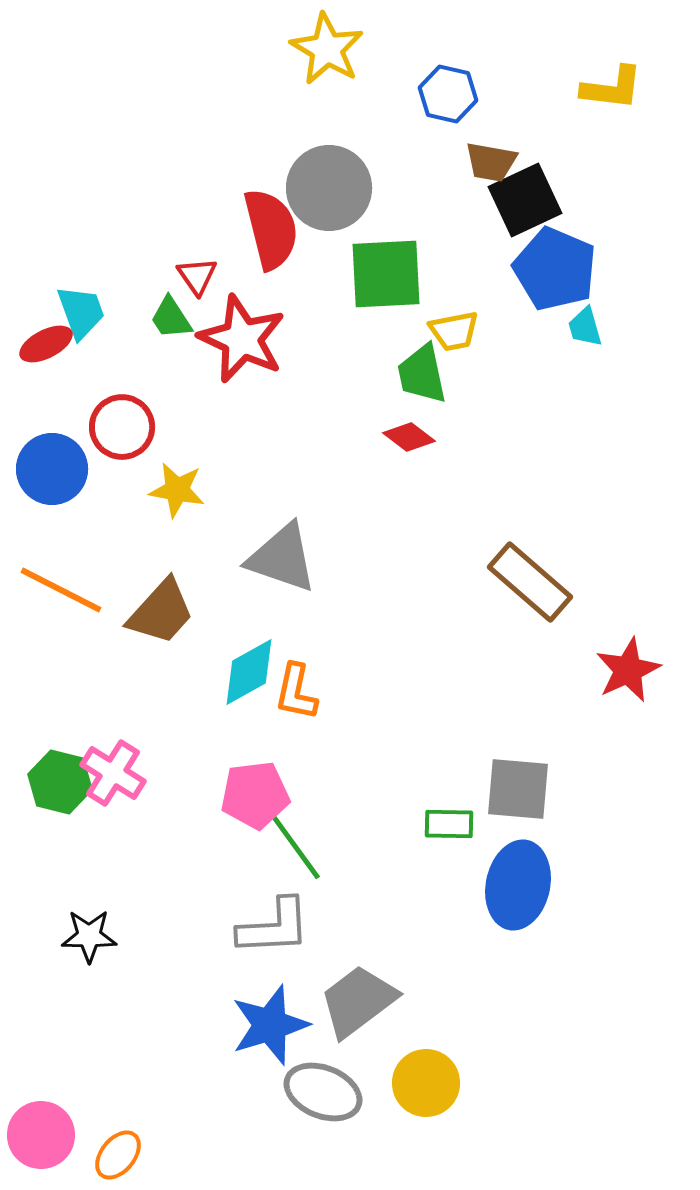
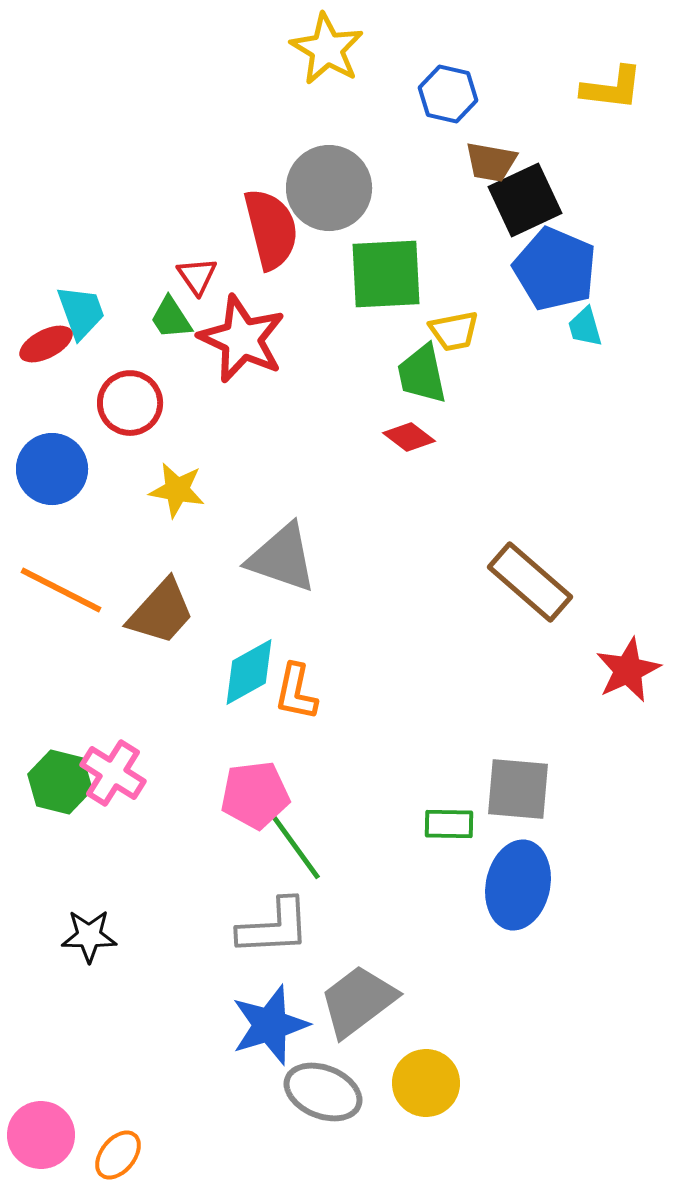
red circle at (122, 427): moved 8 px right, 24 px up
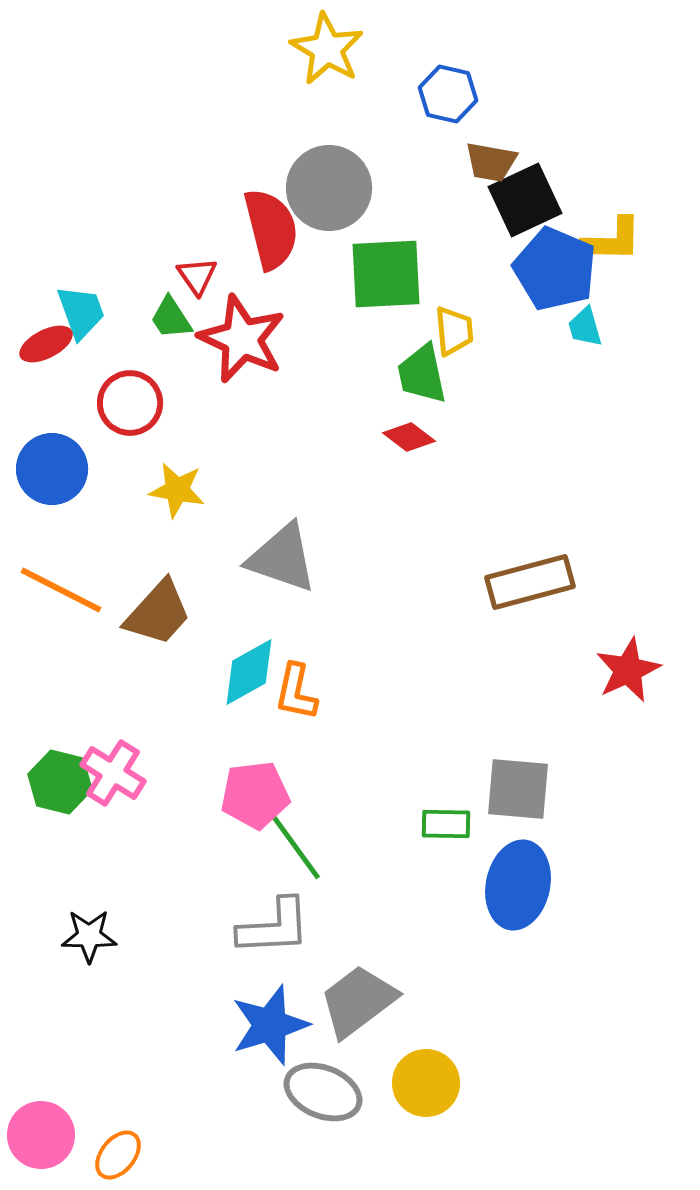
yellow L-shape at (612, 88): moved 152 px down; rotated 6 degrees counterclockwise
yellow trapezoid at (454, 331): rotated 84 degrees counterclockwise
brown rectangle at (530, 582): rotated 56 degrees counterclockwise
brown trapezoid at (161, 612): moved 3 px left, 1 px down
green rectangle at (449, 824): moved 3 px left
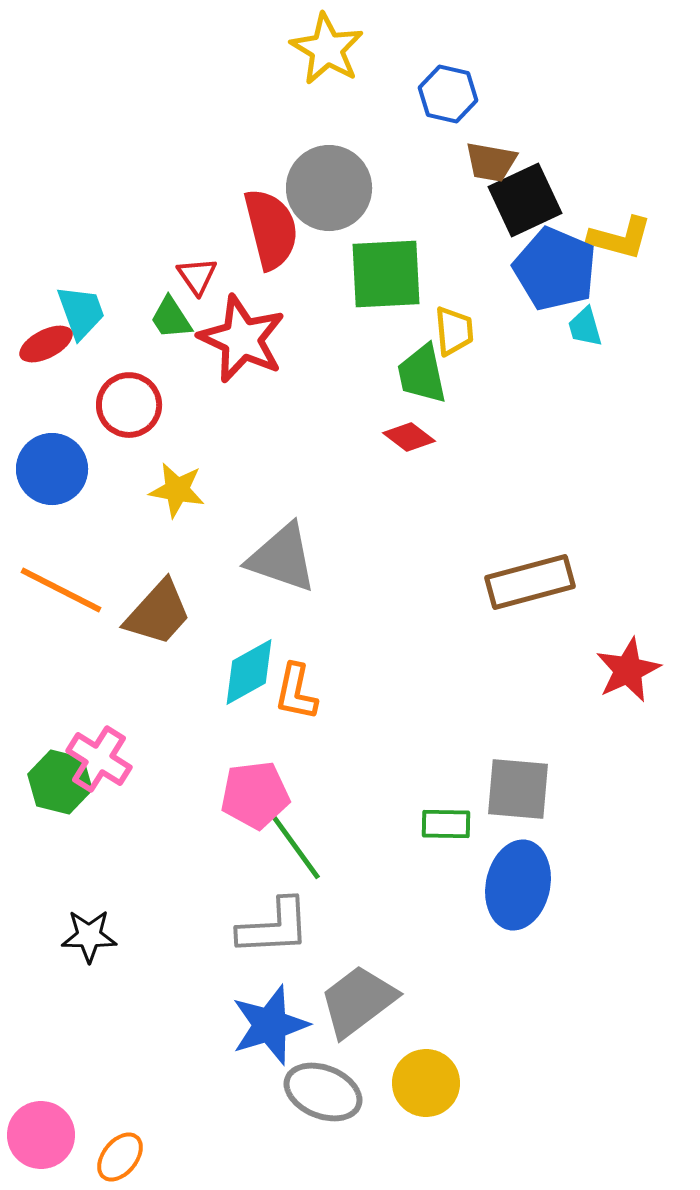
yellow L-shape at (612, 240): moved 8 px right, 2 px up; rotated 14 degrees clockwise
red circle at (130, 403): moved 1 px left, 2 px down
pink cross at (113, 773): moved 14 px left, 14 px up
orange ellipse at (118, 1155): moved 2 px right, 2 px down
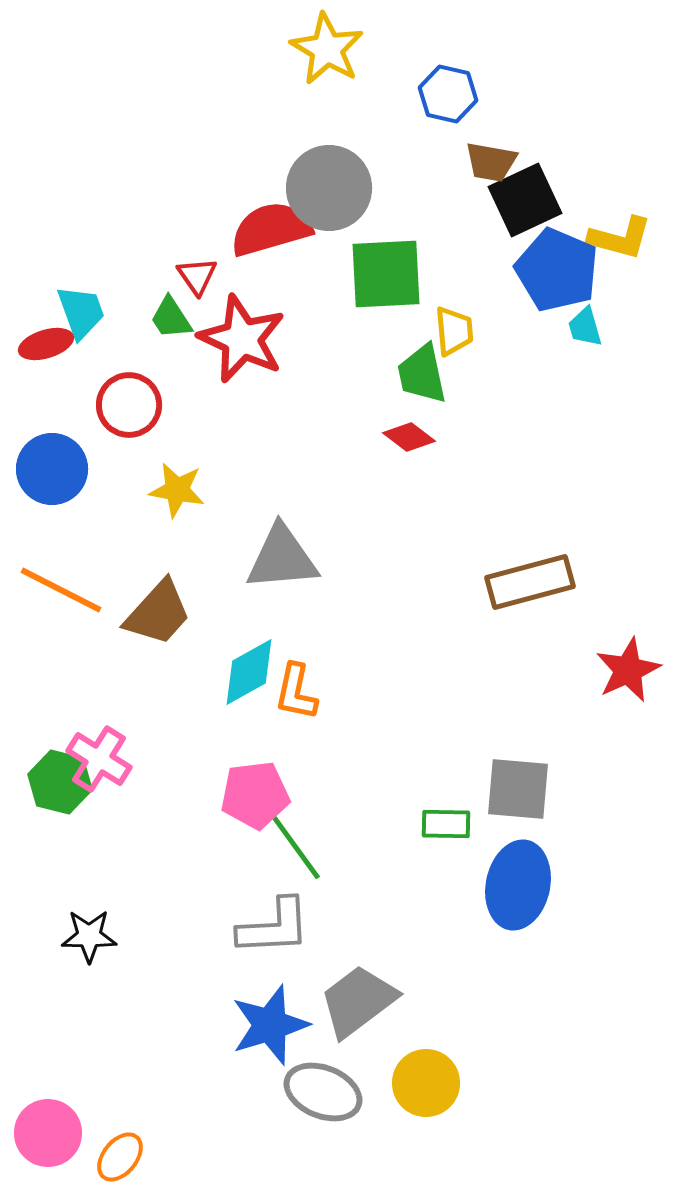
red semicircle at (271, 229): rotated 92 degrees counterclockwise
blue pentagon at (555, 269): moved 2 px right, 1 px down
red ellipse at (46, 344): rotated 10 degrees clockwise
gray triangle at (282, 558): rotated 24 degrees counterclockwise
pink circle at (41, 1135): moved 7 px right, 2 px up
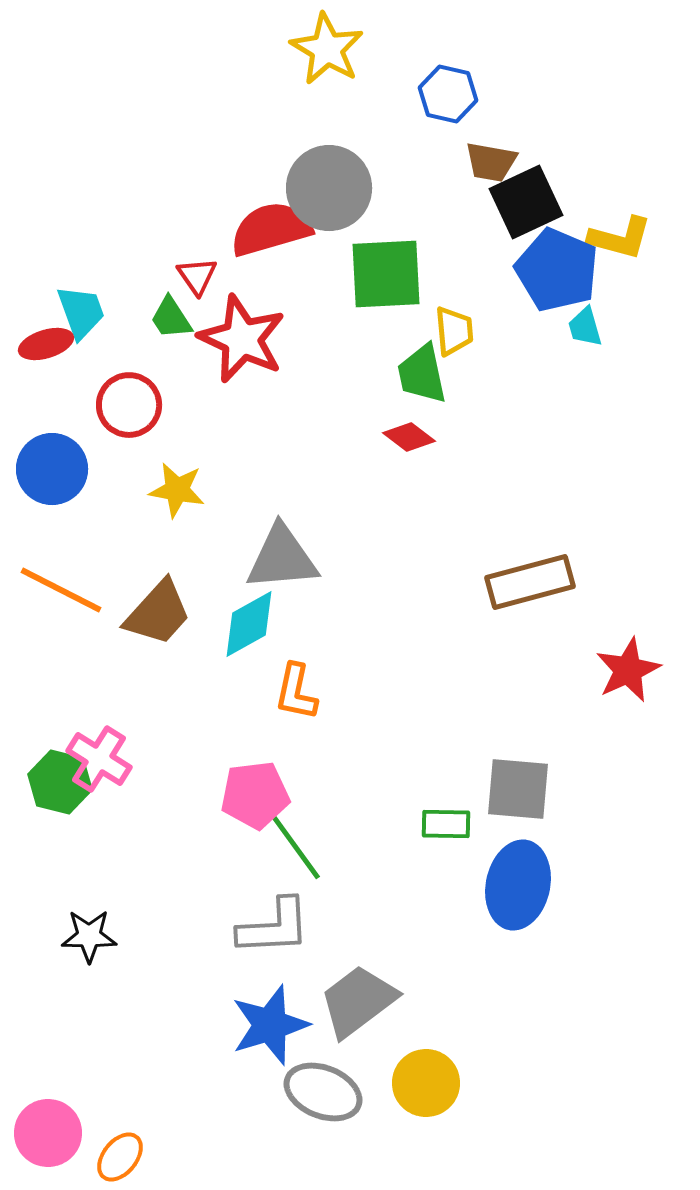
black square at (525, 200): moved 1 px right, 2 px down
cyan diamond at (249, 672): moved 48 px up
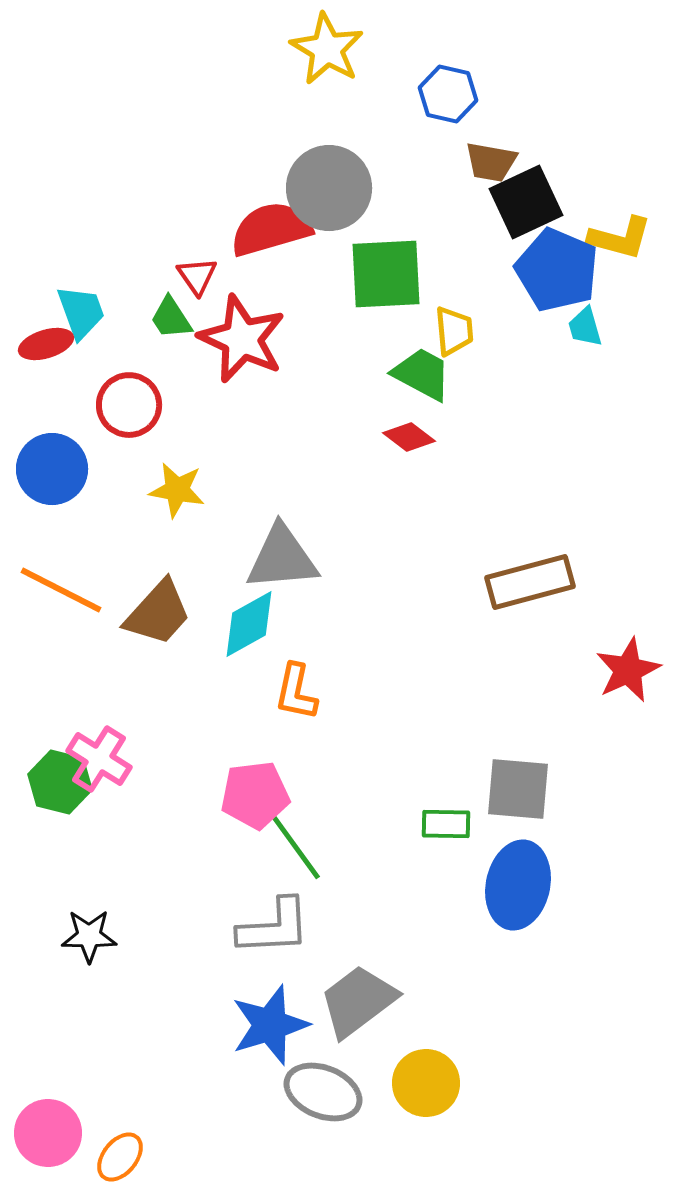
green trapezoid at (422, 374): rotated 130 degrees clockwise
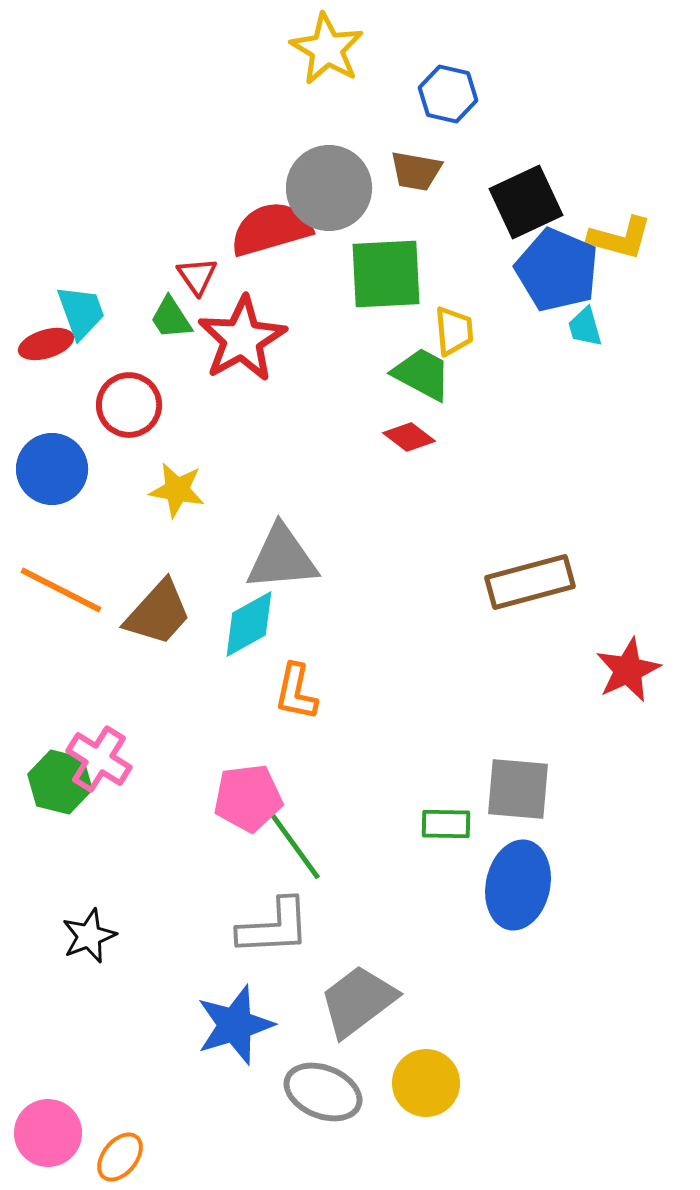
brown trapezoid at (491, 162): moved 75 px left, 9 px down
red star at (242, 339): rotated 18 degrees clockwise
pink pentagon at (255, 795): moved 7 px left, 3 px down
black star at (89, 936): rotated 22 degrees counterclockwise
blue star at (270, 1025): moved 35 px left
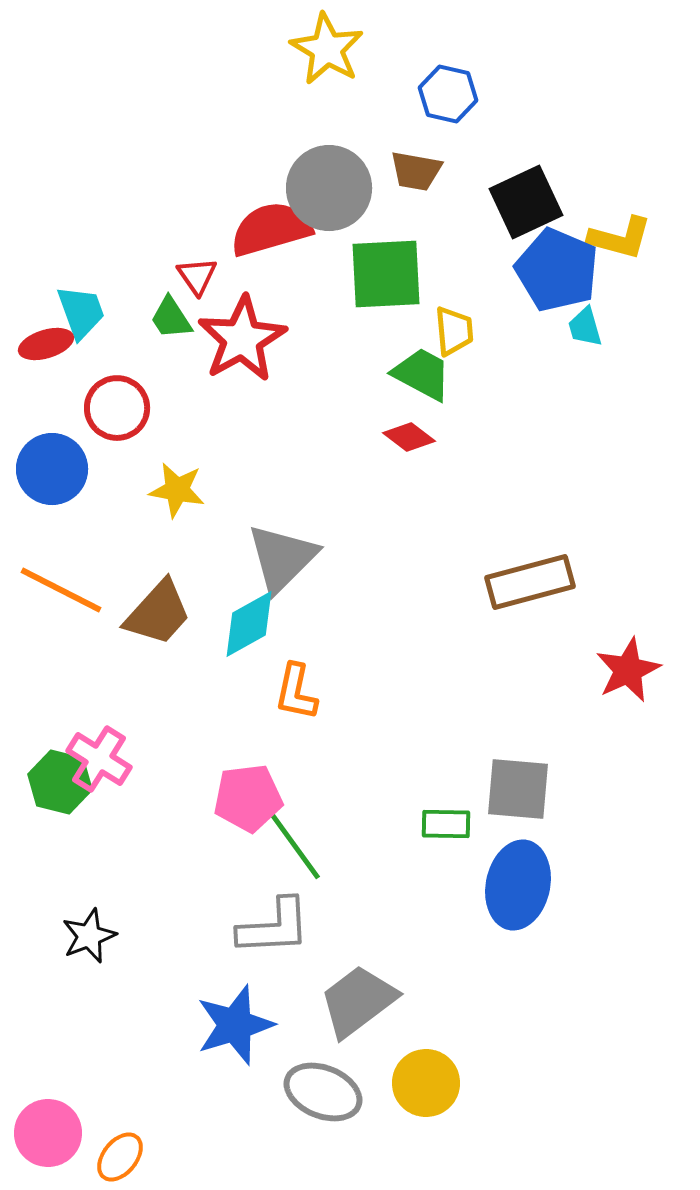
red circle at (129, 405): moved 12 px left, 3 px down
gray triangle at (282, 558): rotated 40 degrees counterclockwise
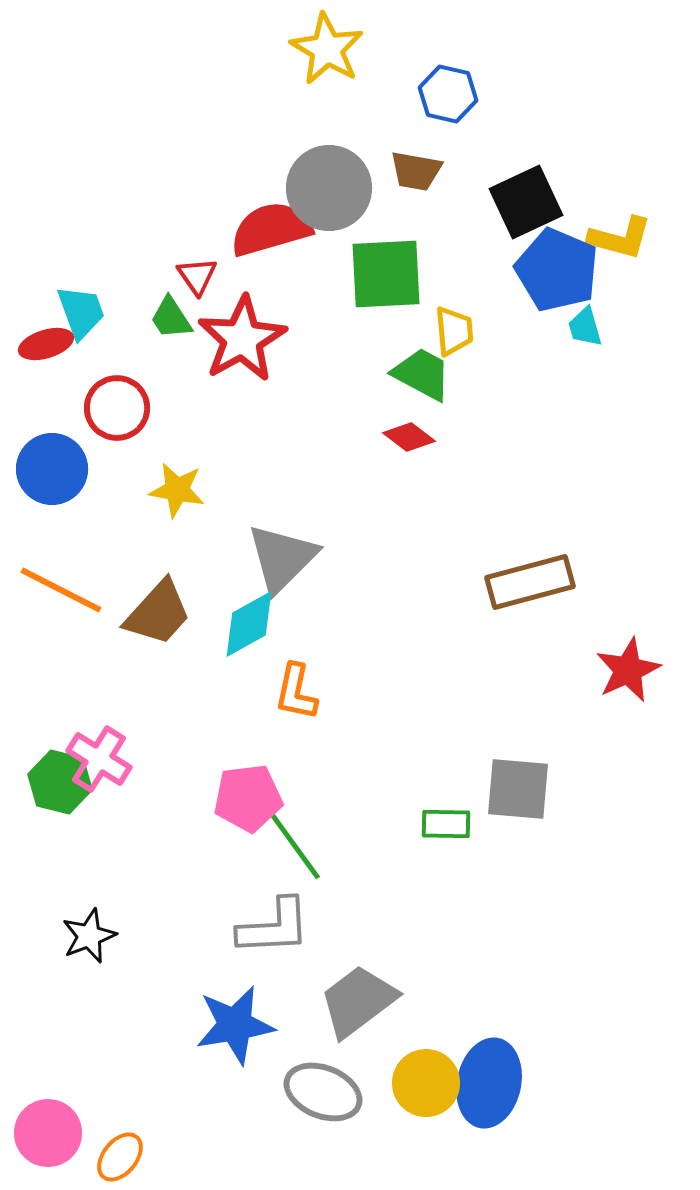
blue ellipse at (518, 885): moved 29 px left, 198 px down
blue star at (235, 1025): rotated 8 degrees clockwise
